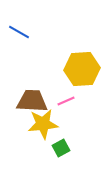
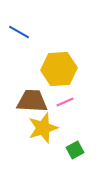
yellow hexagon: moved 23 px left
pink line: moved 1 px left, 1 px down
yellow star: moved 4 px down; rotated 12 degrees counterclockwise
green square: moved 14 px right, 2 px down
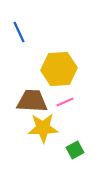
blue line: rotated 35 degrees clockwise
yellow star: rotated 16 degrees clockwise
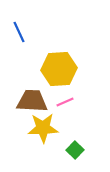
green square: rotated 18 degrees counterclockwise
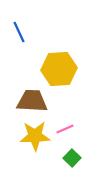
pink line: moved 27 px down
yellow star: moved 8 px left, 8 px down
green square: moved 3 px left, 8 px down
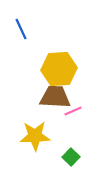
blue line: moved 2 px right, 3 px up
brown trapezoid: moved 23 px right, 4 px up
pink line: moved 8 px right, 18 px up
green square: moved 1 px left, 1 px up
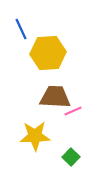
yellow hexagon: moved 11 px left, 16 px up
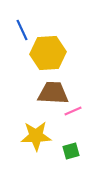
blue line: moved 1 px right, 1 px down
brown trapezoid: moved 2 px left, 4 px up
yellow star: moved 1 px right
green square: moved 6 px up; rotated 30 degrees clockwise
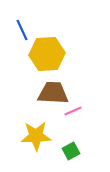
yellow hexagon: moved 1 px left, 1 px down
green square: rotated 12 degrees counterclockwise
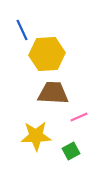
pink line: moved 6 px right, 6 px down
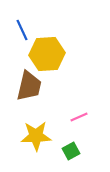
brown trapezoid: moved 24 px left, 7 px up; rotated 100 degrees clockwise
